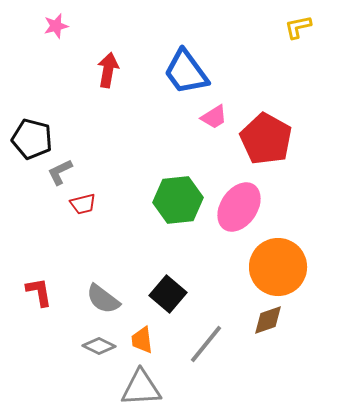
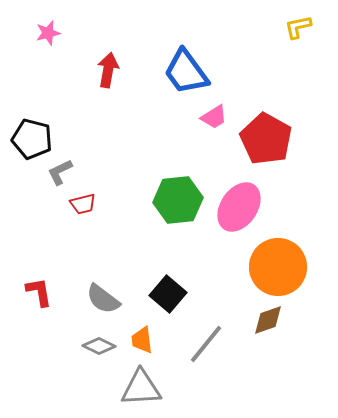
pink star: moved 8 px left, 7 px down
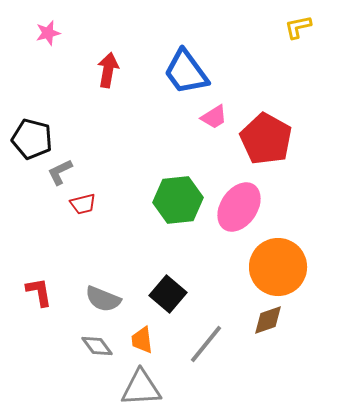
gray semicircle: rotated 15 degrees counterclockwise
gray diamond: moved 2 px left; rotated 28 degrees clockwise
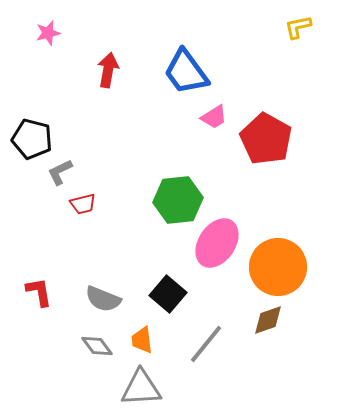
pink ellipse: moved 22 px left, 36 px down
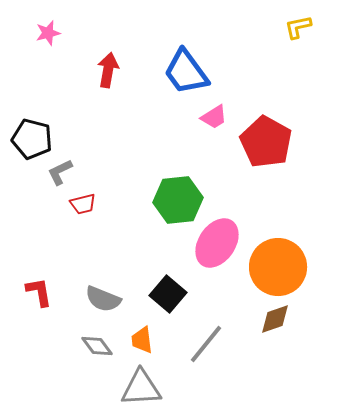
red pentagon: moved 3 px down
brown diamond: moved 7 px right, 1 px up
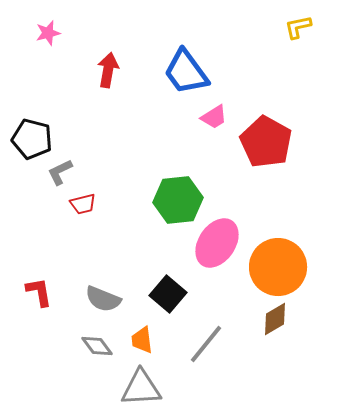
brown diamond: rotated 12 degrees counterclockwise
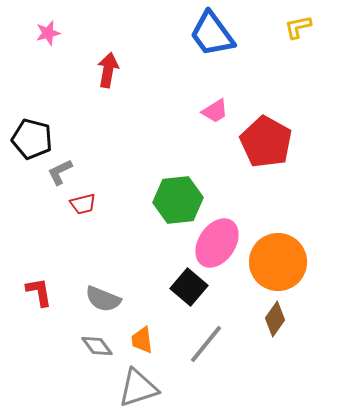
blue trapezoid: moved 26 px right, 38 px up
pink trapezoid: moved 1 px right, 6 px up
orange circle: moved 5 px up
black square: moved 21 px right, 7 px up
brown diamond: rotated 24 degrees counterclockwise
gray triangle: moved 3 px left; rotated 15 degrees counterclockwise
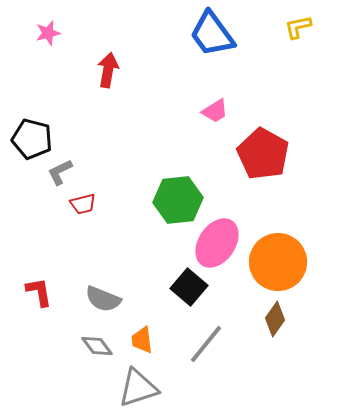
red pentagon: moved 3 px left, 12 px down
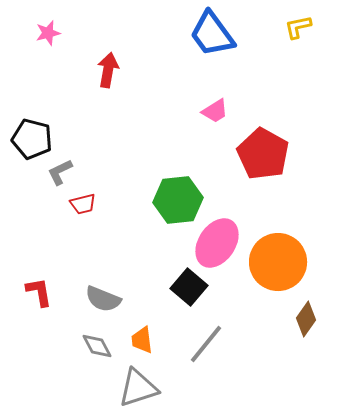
brown diamond: moved 31 px right
gray diamond: rotated 8 degrees clockwise
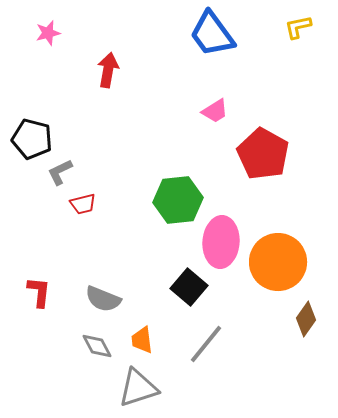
pink ellipse: moved 4 px right, 1 px up; rotated 30 degrees counterclockwise
red L-shape: rotated 16 degrees clockwise
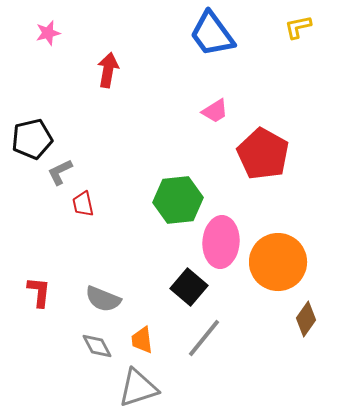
black pentagon: rotated 27 degrees counterclockwise
red trapezoid: rotated 92 degrees clockwise
gray line: moved 2 px left, 6 px up
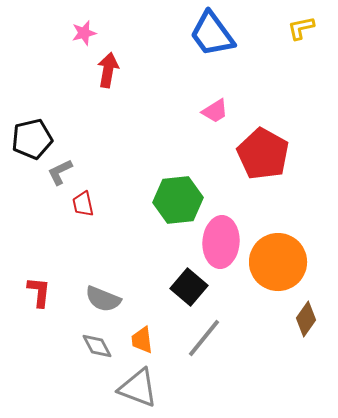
yellow L-shape: moved 3 px right, 1 px down
pink star: moved 36 px right
gray triangle: rotated 39 degrees clockwise
